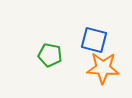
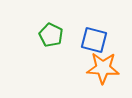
green pentagon: moved 1 px right, 20 px up; rotated 15 degrees clockwise
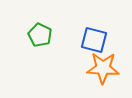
green pentagon: moved 11 px left
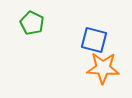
green pentagon: moved 8 px left, 12 px up
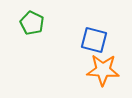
orange star: moved 2 px down
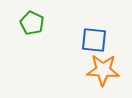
blue square: rotated 8 degrees counterclockwise
